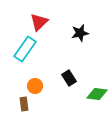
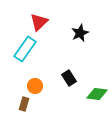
black star: rotated 12 degrees counterclockwise
brown rectangle: rotated 24 degrees clockwise
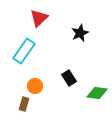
red triangle: moved 4 px up
cyan rectangle: moved 1 px left, 2 px down
green diamond: moved 1 px up
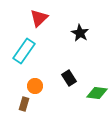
black star: rotated 18 degrees counterclockwise
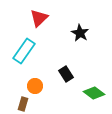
black rectangle: moved 3 px left, 4 px up
green diamond: moved 3 px left; rotated 30 degrees clockwise
brown rectangle: moved 1 px left
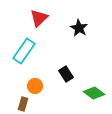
black star: moved 1 px left, 5 px up
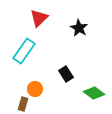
orange circle: moved 3 px down
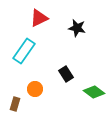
red triangle: rotated 18 degrees clockwise
black star: moved 2 px left; rotated 18 degrees counterclockwise
green diamond: moved 1 px up
brown rectangle: moved 8 px left
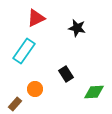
red triangle: moved 3 px left
green diamond: rotated 40 degrees counterclockwise
brown rectangle: rotated 24 degrees clockwise
